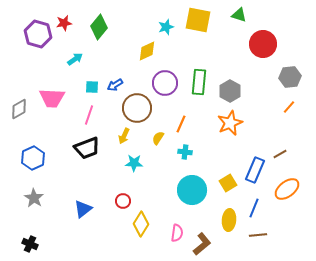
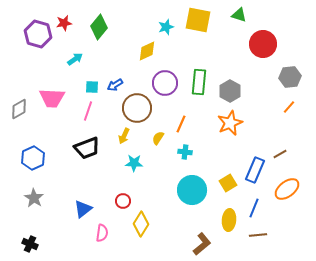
pink line at (89, 115): moved 1 px left, 4 px up
pink semicircle at (177, 233): moved 75 px left
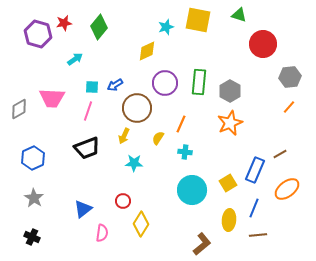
black cross at (30, 244): moved 2 px right, 7 px up
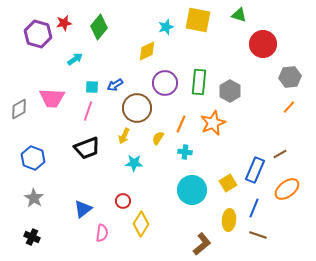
orange star at (230, 123): moved 17 px left
blue hexagon at (33, 158): rotated 15 degrees counterclockwise
brown line at (258, 235): rotated 24 degrees clockwise
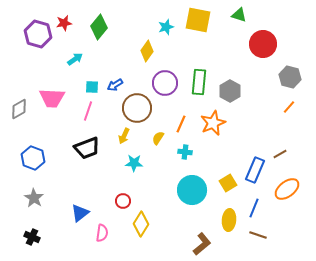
yellow diamond at (147, 51): rotated 30 degrees counterclockwise
gray hexagon at (290, 77): rotated 20 degrees clockwise
blue triangle at (83, 209): moved 3 px left, 4 px down
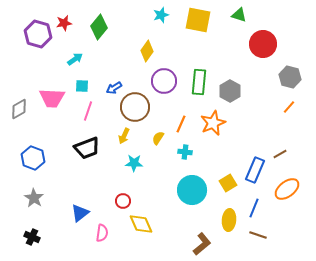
cyan star at (166, 27): moved 5 px left, 12 px up
purple circle at (165, 83): moved 1 px left, 2 px up
blue arrow at (115, 85): moved 1 px left, 3 px down
cyan square at (92, 87): moved 10 px left, 1 px up
brown circle at (137, 108): moved 2 px left, 1 px up
yellow diamond at (141, 224): rotated 55 degrees counterclockwise
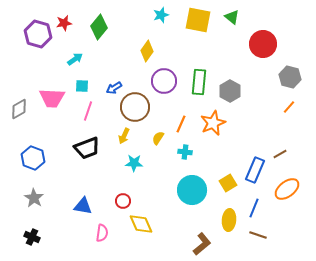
green triangle at (239, 15): moved 7 px left, 2 px down; rotated 21 degrees clockwise
blue triangle at (80, 213): moved 3 px right, 7 px up; rotated 48 degrees clockwise
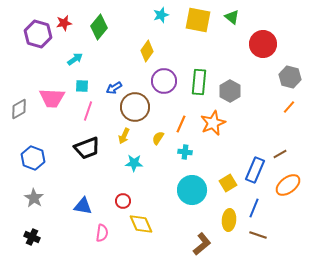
orange ellipse at (287, 189): moved 1 px right, 4 px up
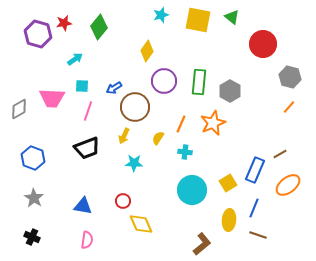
pink semicircle at (102, 233): moved 15 px left, 7 px down
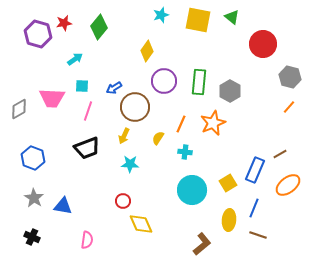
cyan star at (134, 163): moved 4 px left, 1 px down
blue triangle at (83, 206): moved 20 px left
